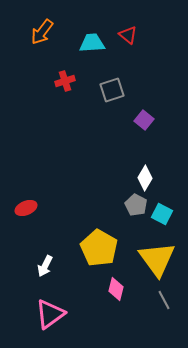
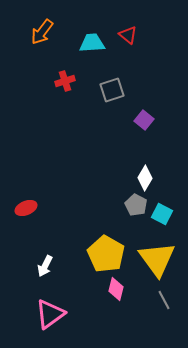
yellow pentagon: moved 7 px right, 6 px down
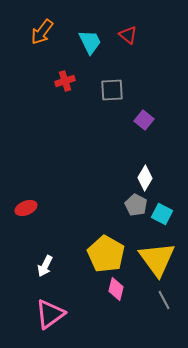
cyan trapezoid: moved 2 px left, 1 px up; rotated 68 degrees clockwise
gray square: rotated 15 degrees clockwise
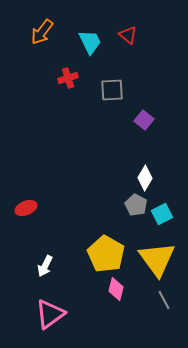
red cross: moved 3 px right, 3 px up
cyan square: rotated 35 degrees clockwise
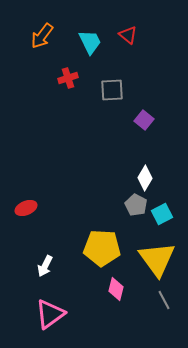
orange arrow: moved 4 px down
yellow pentagon: moved 4 px left, 6 px up; rotated 27 degrees counterclockwise
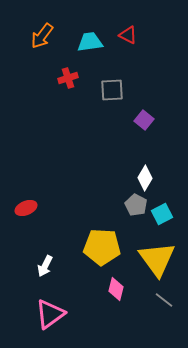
red triangle: rotated 12 degrees counterclockwise
cyan trapezoid: rotated 72 degrees counterclockwise
yellow pentagon: moved 1 px up
gray line: rotated 24 degrees counterclockwise
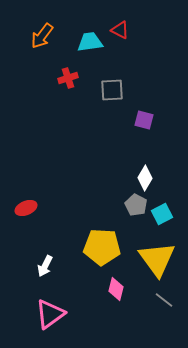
red triangle: moved 8 px left, 5 px up
purple square: rotated 24 degrees counterclockwise
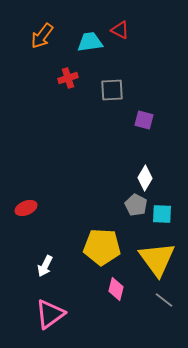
cyan square: rotated 30 degrees clockwise
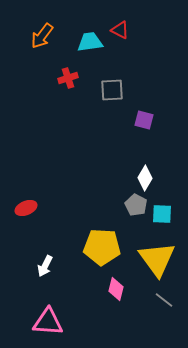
pink triangle: moved 2 px left, 8 px down; rotated 40 degrees clockwise
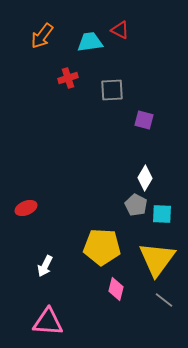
yellow triangle: rotated 12 degrees clockwise
